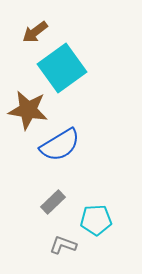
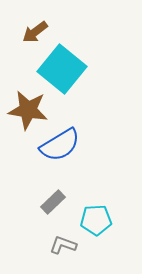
cyan square: moved 1 px down; rotated 15 degrees counterclockwise
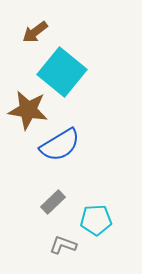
cyan square: moved 3 px down
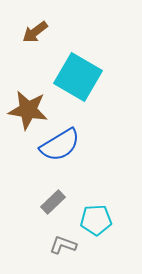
cyan square: moved 16 px right, 5 px down; rotated 9 degrees counterclockwise
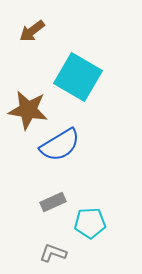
brown arrow: moved 3 px left, 1 px up
gray rectangle: rotated 20 degrees clockwise
cyan pentagon: moved 6 px left, 3 px down
gray L-shape: moved 10 px left, 8 px down
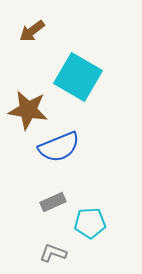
blue semicircle: moved 1 px left, 2 px down; rotated 9 degrees clockwise
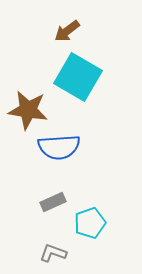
brown arrow: moved 35 px right
blue semicircle: rotated 18 degrees clockwise
cyan pentagon: rotated 16 degrees counterclockwise
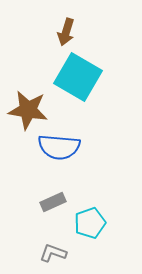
brown arrow: moved 1 px left, 1 px down; rotated 36 degrees counterclockwise
blue semicircle: rotated 9 degrees clockwise
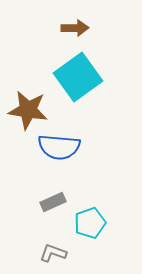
brown arrow: moved 9 px right, 4 px up; rotated 108 degrees counterclockwise
cyan square: rotated 24 degrees clockwise
